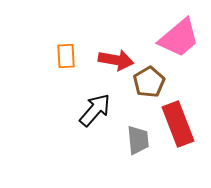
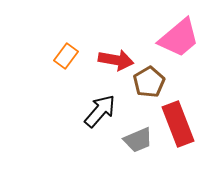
orange rectangle: rotated 40 degrees clockwise
black arrow: moved 5 px right, 1 px down
gray trapezoid: rotated 72 degrees clockwise
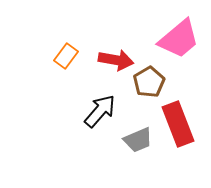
pink trapezoid: moved 1 px down
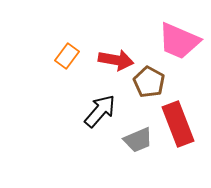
pink trapezoid: moved 2 px down; rotated 63 degrees clockwise
orange rectangle: moved 1 px right
brown pentagon: rotated 12 degrees counterclockwise
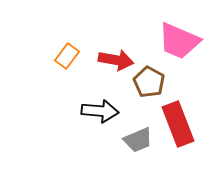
black arrow: rotated 54 degrees clockwise
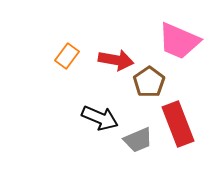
brown pentagon: rotated 8 degrees clockwise
black arrow: moved 7 px down; rotated 18 degrees clockwise
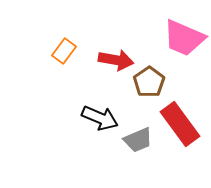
pink trapezoid: moved 5 px right, 3 px up
orange rectangle: moved 3 px left, 5 px up
red rectangle: moved 2 px right; rotated 15 degrees counterclockwise
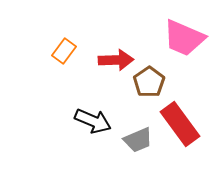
red arrow: rotated 12 degrees counterclockwise
black arrow: moved 7 px left, 3 px down
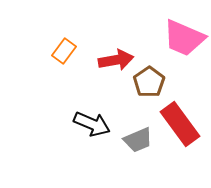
red arrow: rotated 8 degrees counterclockwise
black arrow: moved 1 px left, 3 px down
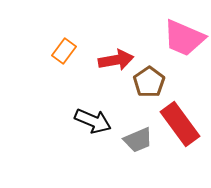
black arrow: moved 1 px right, 3 px up
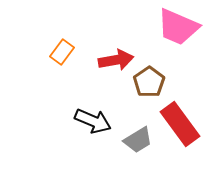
pink trapezoid: moved 6 px left, 11 px up
orange rectangle: moved 2 px left, 1 px down
gray trapezoid: rotated 8 degrees counterclockwise
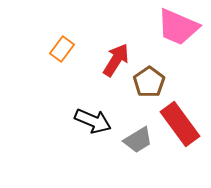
orange rectangle: moved 3 px up
red arrow: rotated 48 degrees counterclockwise
